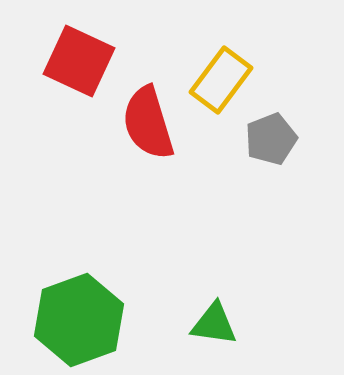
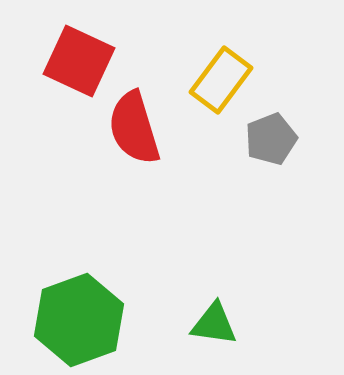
red semicircle: moved 14 px left, 5 px down
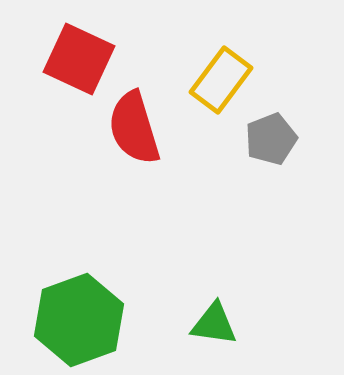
red square: moved 2 px up
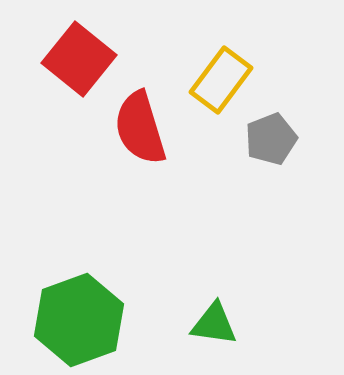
red square: rotated 14 degrees clockwise
red semicircle: moved 6 px right
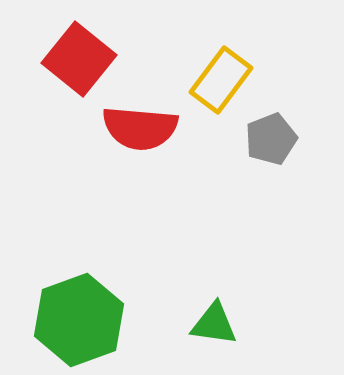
red semicircle: rotated 68 degrees counterclockwise
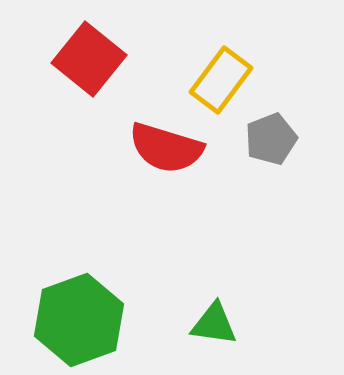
red square: moved 10 px right
red semicircle: moved 26 px right, 20 px down; rotated 12 degrees clockwise
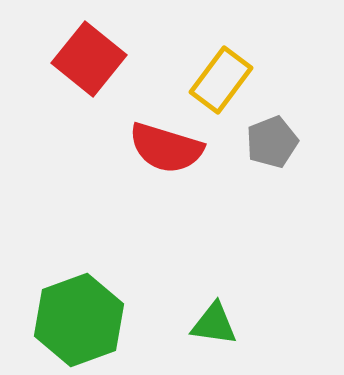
gray pentagon: moved 1 px right, 3 px down
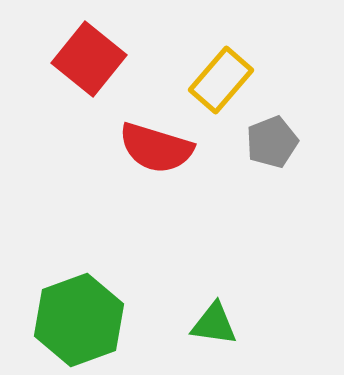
yellow rectangle: rotated 4 degrees clockwise
red semicircle: moved 10 px left
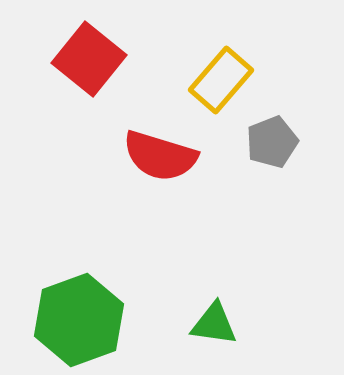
red semicircle: moved 4 px right, 8 px down
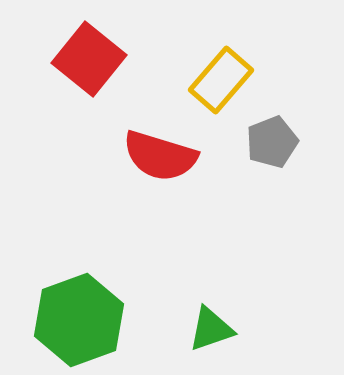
green triangle: moved 3 px left, 5 px down; rotated 27 degrees counterclockwise
